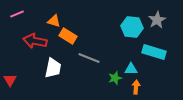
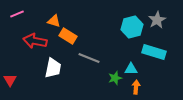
cyan hexagon: rotated 20 degrees counterclockwise
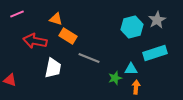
orange triangle: moved 2 px right, 2 px up
cyan rectangle: moved 1 px right, 1 px down; rotated 35 degrees counterclockwise
red triangle: rotated 40 degrees counterclockwise
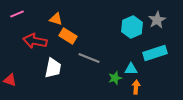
cyan hexagon: rotated 10 degrees counterclockwise
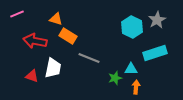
cyan hexagon: rotated 10 degrees counterclockwise
red triangle: moved 22 px right, 4 px up
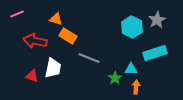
green star: rotated 16 degrees counterclockwise
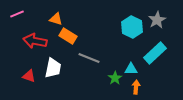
cyan rectangle: rotated 25 degrees counterclockwise
red triangle: moved 3 px left
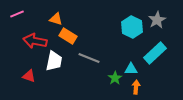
white trapezoid: moved 1 px right, 7 px up
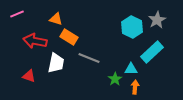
orange rectangle: moved 1 px right, 1 px down
cyan rectangle: moved 3 px left, 1 px up
white trapezoid: moved 2 px right, 2 px down
green star: moved 1 px down
orange arrow: moved 1 px left
